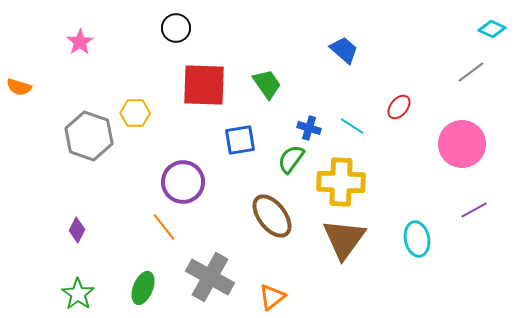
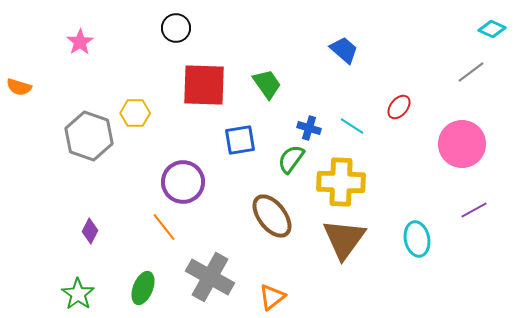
purple diamond: moved 13 px right, 1 px down
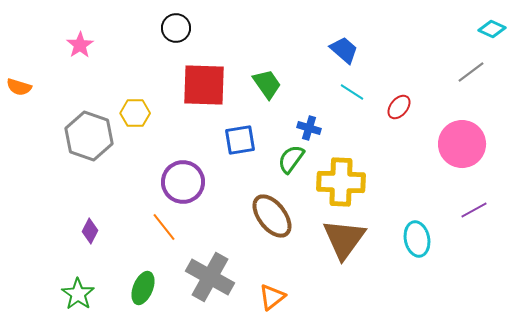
pink star: moved 3 px down
cyan line: moved 34 px up
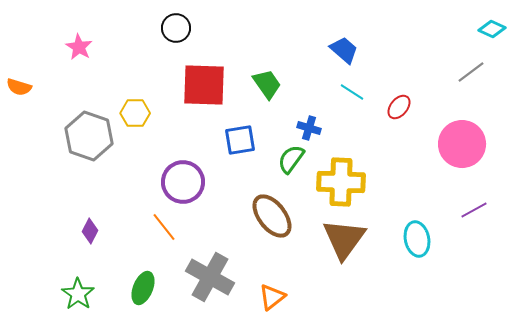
pink star: moved 1 px left, 2 px down; rotated 8 degrees counterclockwise
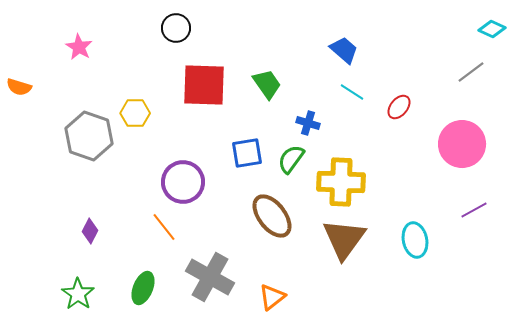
blue cross: moved 1 px left, 5 px up
blue square: moved 7 px right, 13 px down
cyan ellipse: moved 2 px left, 1 px down
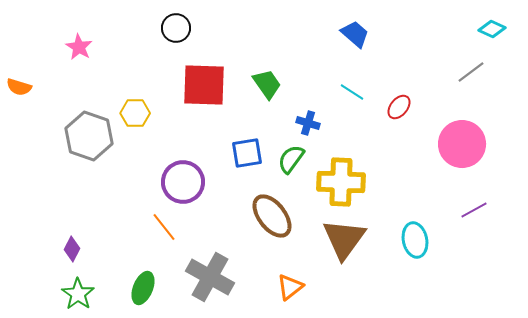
blue trapezoid: moved 11 px right, 16 px up
purple diamond: moved 18 px left, 18 px down
orange triangle: moved 18 px right, 10 px up
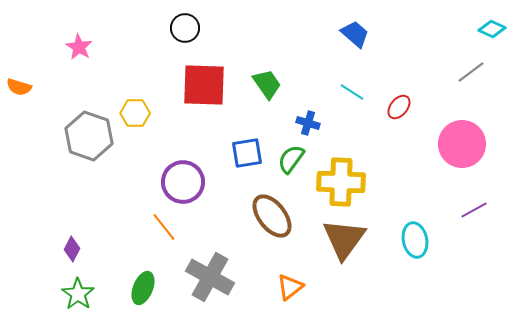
black circle: moved 9 px right
